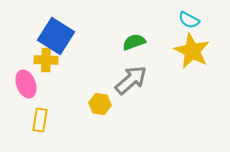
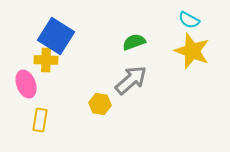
yellow star: rotated 6 degrees counterclockwise
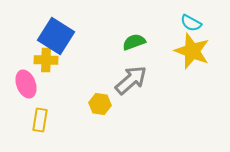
cyan semicircle: moved 2 px right, 3 px down
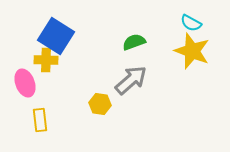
pink ellipse: moved 1 px left, 1 px up
yellow rectangle: rotated 15 degrees counterclockwise
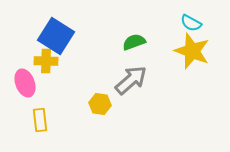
yellow cross: moved 1 px down
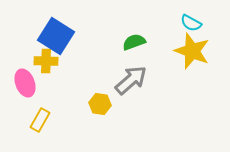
yellow rectangle: rotated 35 degrees clockwise
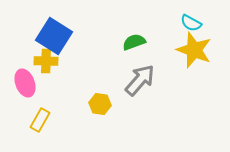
blue square: moved 2 px left
yellow star: moved 2 px right, 1 px up
gray arrow: moved 9 px right; rotated 8 degrees counterclockwise
